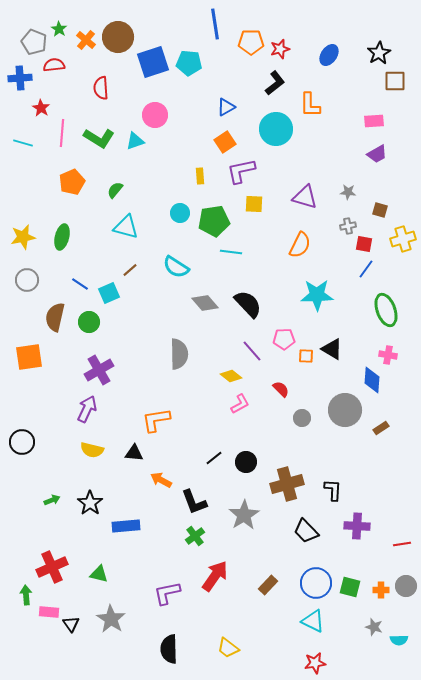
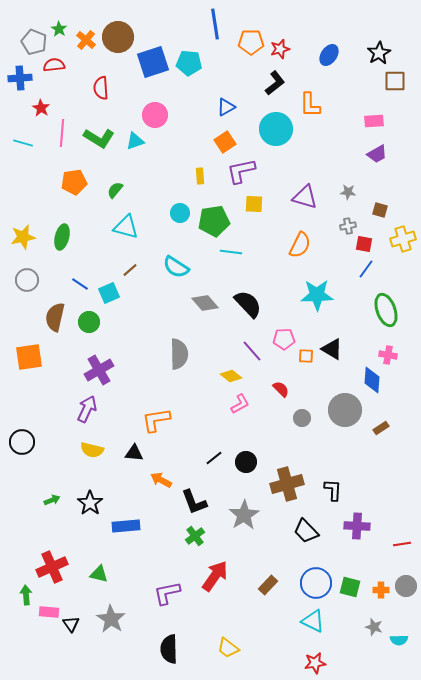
orange pentagon at (72, 182): moved 2 px right; rotated 15 degrees clockwise
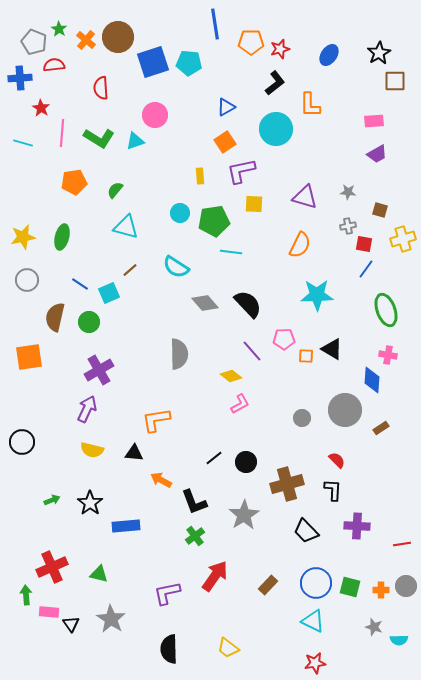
red semicircle at (281, 389): moved 56 px right, 71 px down
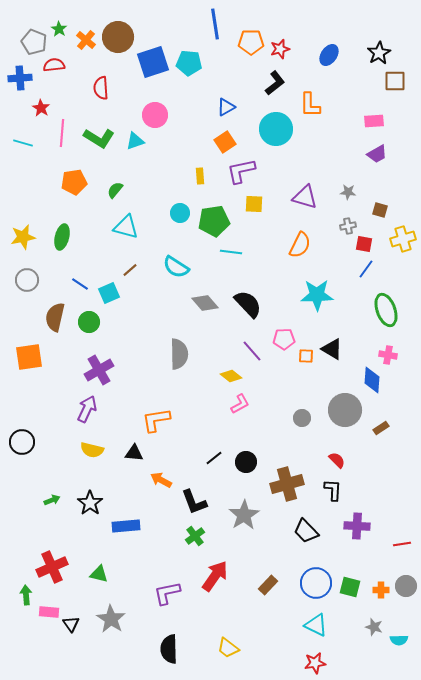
cyan triangle at (313, 621): moved 3 px right, 4 px down
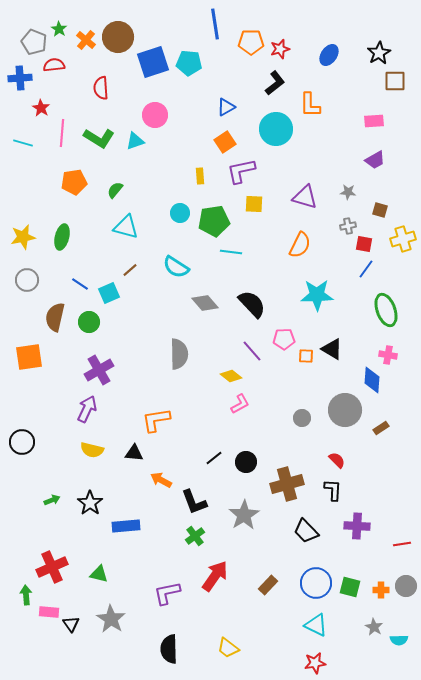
purple trapezoid at (377, 154): moved 2 px left, 6 px down
black semicircle at (248, 304): moved 4 px right
gray star at (374, 627): rotated 12 degrees clockwise
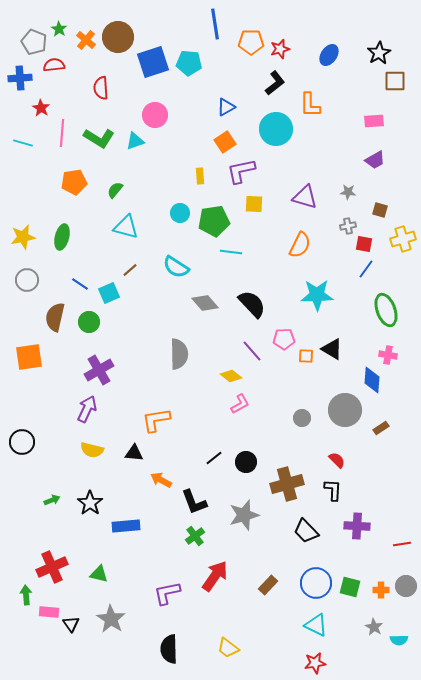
gray star at (244, 515): rotated 16 degrees clockwise
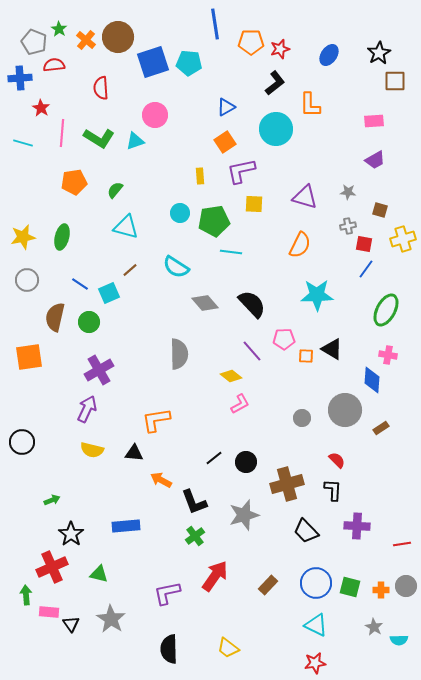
green ellipse at (386, 310): rotated 48 degrees clockwise
black star at (90, 503): moved 19 px left, 31 px down
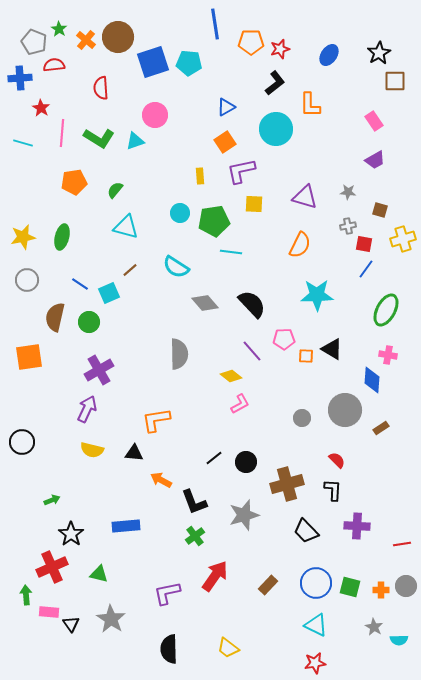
pink rectangle at (374, 121): rotated 60 degrees clockwise
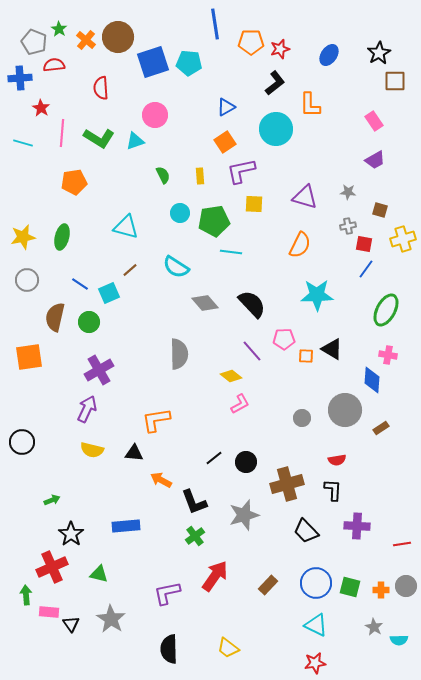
green semicircle at (115, 190): moved 48 px right, 15 px up; rotated 114 degrees clockwise
red semicircle at (337, 460): rotated 126 degrees clockwise
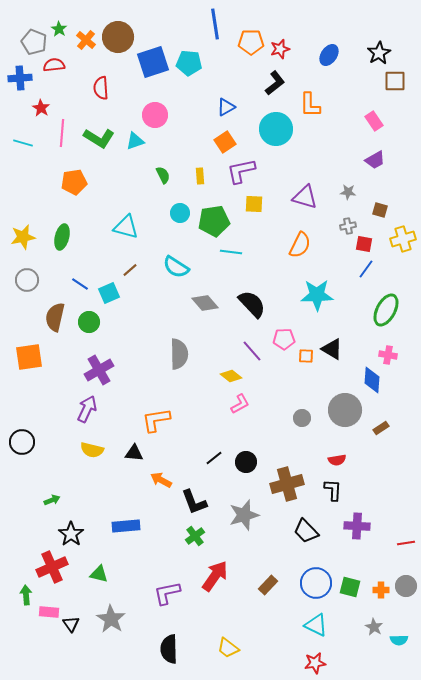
red line at (402, 544): moved 4 px right, 1 px up
